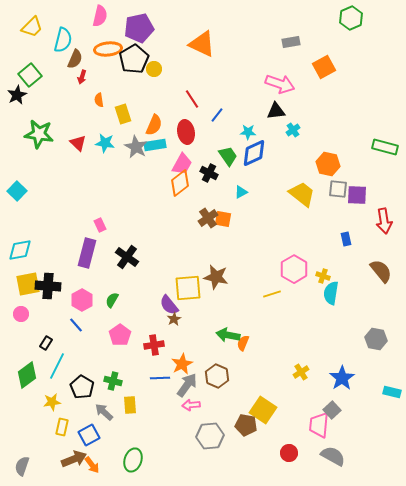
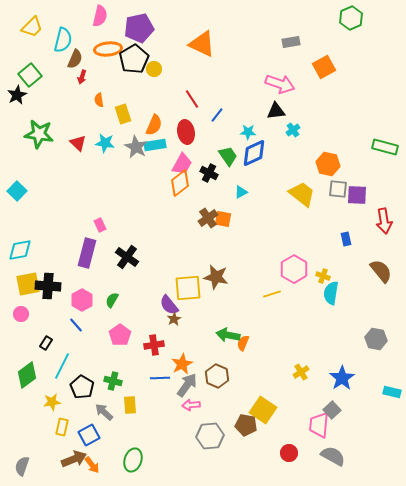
cyan line at (57, 366): moved 5 px right
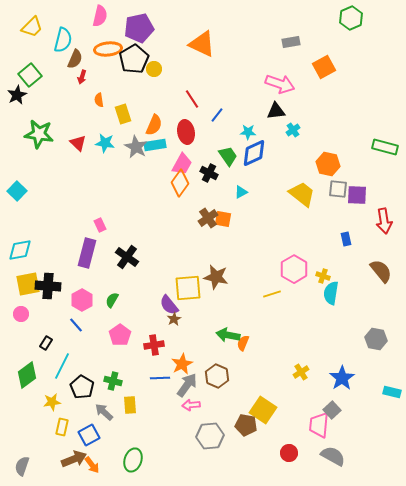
orange diamond at (180, 183): rotated 16 degrees counterclockwise
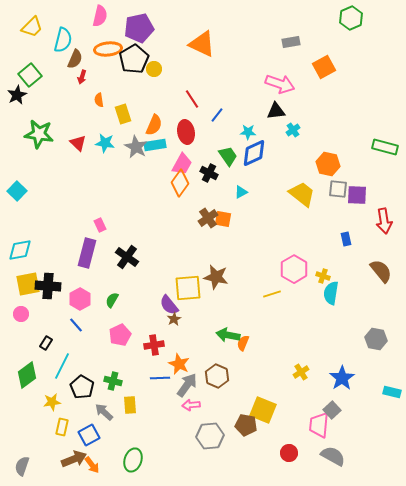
pink hexagon at (82, 300): moved 2 px left, 1 px up
pink pentagon at (120, 335): rotated 10 degrees clockwise
orange star at (182, 364): moved 3 px left; rotated 20 degrees counterclockwise
yellow square at (263, 410): rotated 12 degrees counterclockwise
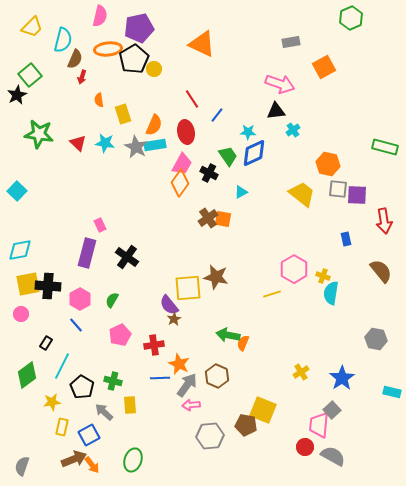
red circle at (289, 453): moved 16 px right, 6 px up
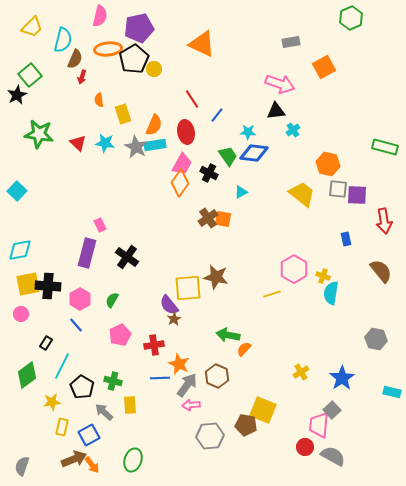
blue diamond at (254, 153): rotated 32 degrees clockwise
orange semicircle at (243, 343): moved 1 px right, 6 px down; rotated 21 degrees clockwise
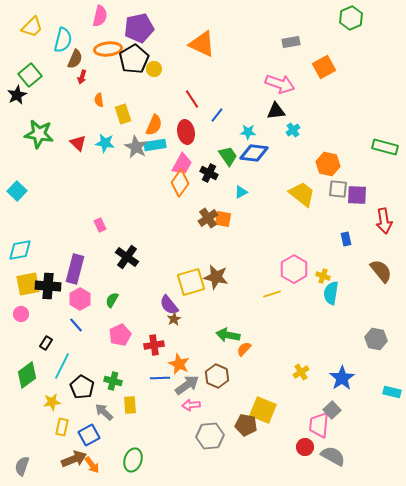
purple rectangle at (87, 253): moved 12 px left, 16 px down
yellow square at (188, 288): moved 3 px right, 6 px up; rotated 12 degrees counterclockwise
gray arrow at (187, 385): rotated 20 degrees clockwise
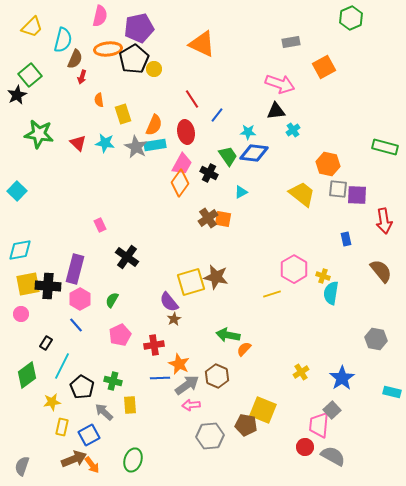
purple semicircle at (169, 305): moved 3 px up
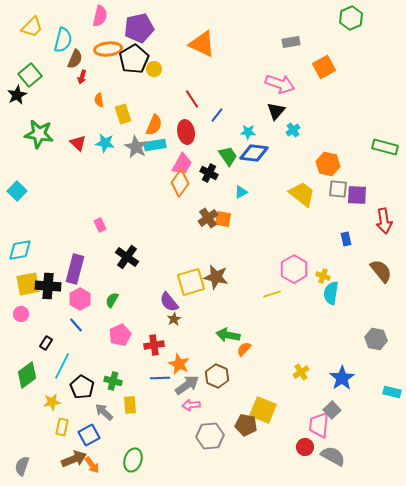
black triangle at (276, 111): rotated 42 degrees counterclockwise
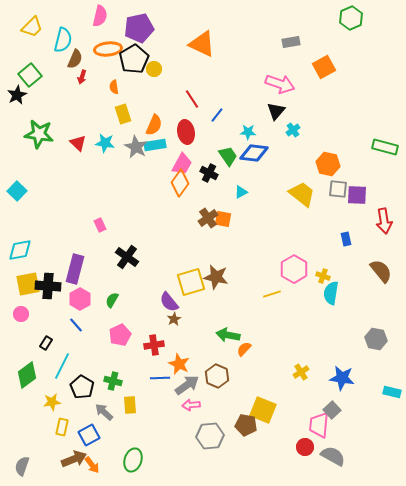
orange semicircle at (99, 100): moved 15 px right, 13 px up
blue star at (342, 378): rotated 30 degrees counterclockwise
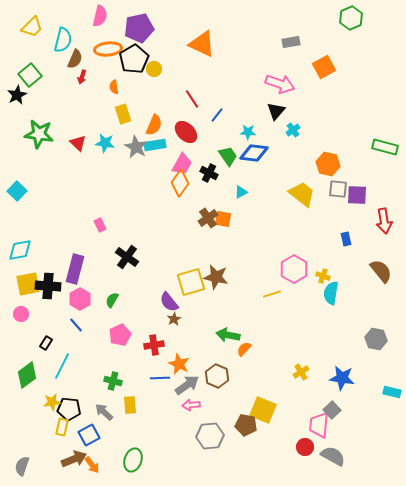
red ellipse at (186, 132): rotated 35 degrees counterclockwise
black pentagon at (82, 387): moved 13 px left, 22 px down; rotated 25 degrees counterclockwise
